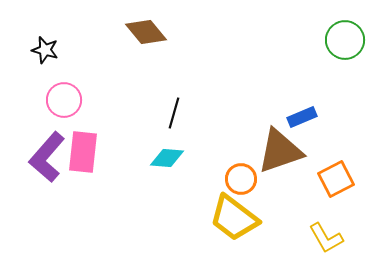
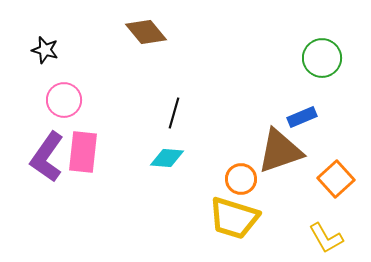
green circle: moved 23 px left, 18 px down
purple L-shape: rotated 6 degrees counterclockwise
orange square: rotated 15 degrees counterclockwise
yellow trapezoid: rotated 20 degrees counterclockwise
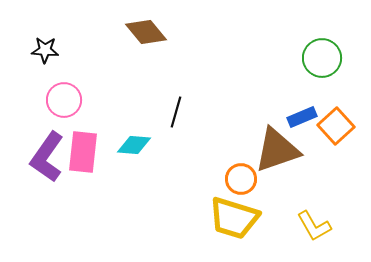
black star: rotated 12 degrees counterclockwise
black line: moved 2 px right, 1 px up
brown triangle: moved 3 px left, 1 px up
cyan diamond: moved 33 px left, 13 px up
orange square: moved 53 px up
yellow L-shape: moved 12 px left, 12 px up
